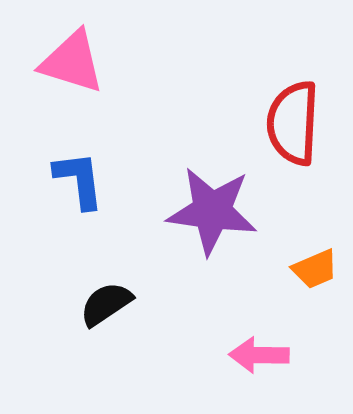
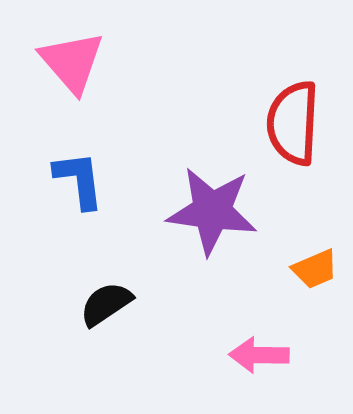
pink triangle: rotated 32 degrees clockwise
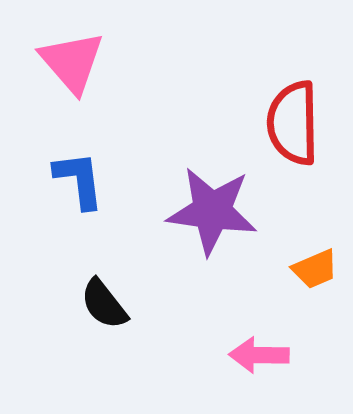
red semicircle: rotated 4 degrees counterclockwise
black semicircle: moved 2 px left; rotated 94 degrees counterclockwise
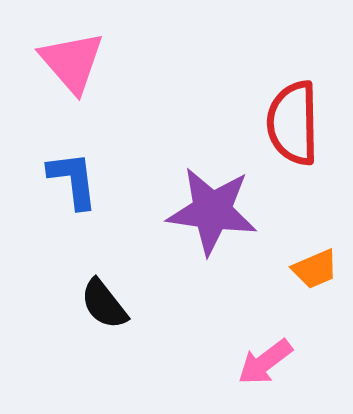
blue L-shape: moved 6 px left
pink arrow: moved 6 px right, 7 px down; rotated 38 degrees counterclockwise
